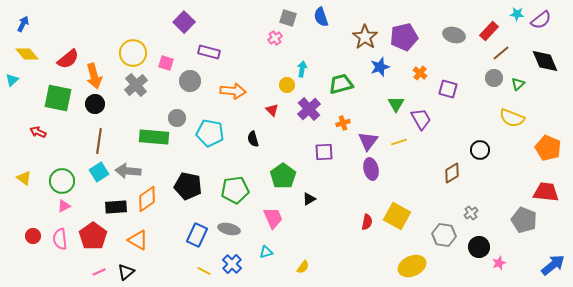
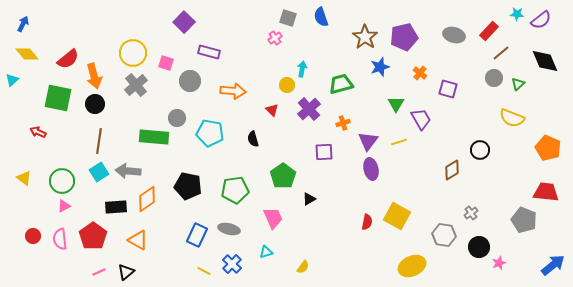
brown diamond at (452, 173): moved 3 px up
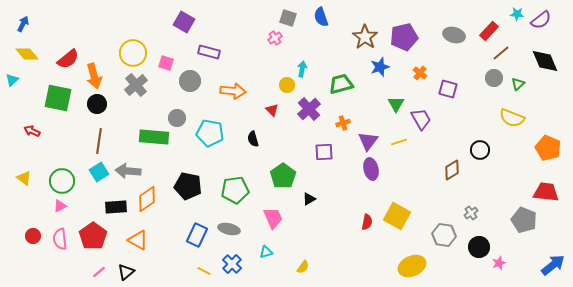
purple square at (184, 22): rotated 15 degrees counterclockwise
black circle at (95, 104): moved 2 px right
red arrow at (38, 132): moved 6 px left, 1 px up
pink triangle at (64, 206): moved 4 px left
pink line at (99, 272): rotated 16 degrees counterclockwise
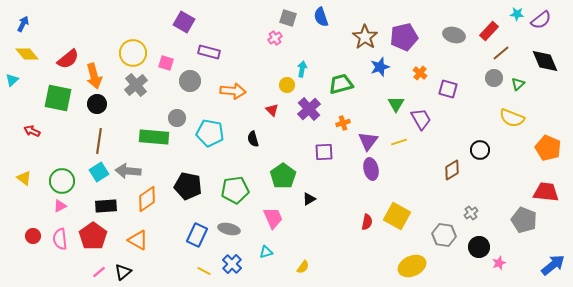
black rectangle at (116, 207): moved 10 px left, 1 px up
black triangle at (126, 272): moved 3 px left
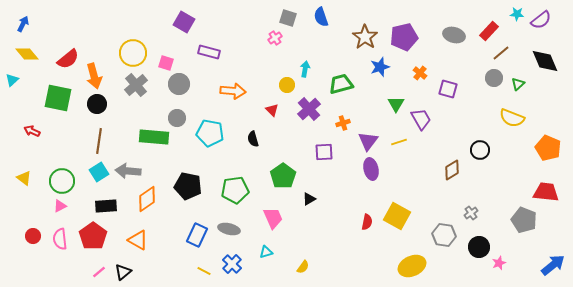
cyan arrow at (302, 69): moved 3 px right
gray circle at (190, 81): moved 11 px left, 3 px down
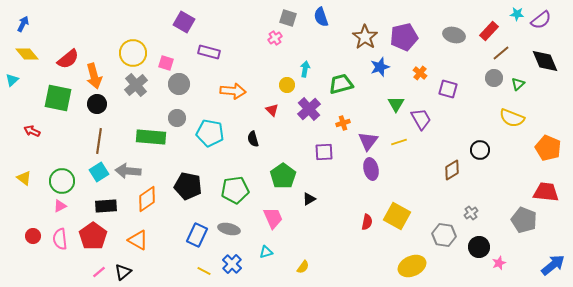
green rectangle at (154, 137): moved 3 px left
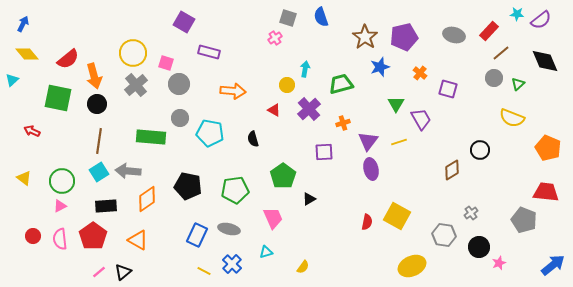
red triangle at (272, 110): moved 2 px right; rotated 16 degrees counterclockwise
gray circle at (177, 118): moved 3 px right
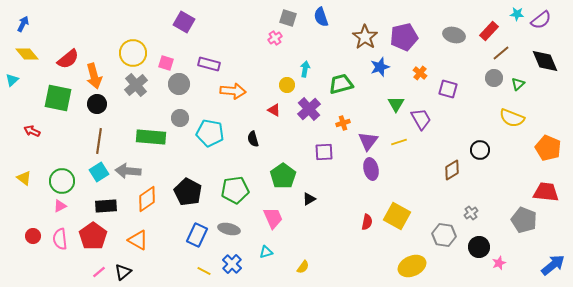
purple rectangle at (209, 52): moved 12 px down
black pentagon at (188, 186): moved 6 px down; rotated 16 degrees clockwise
